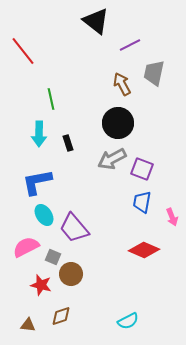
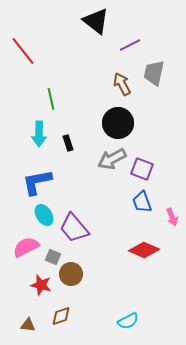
blue trapezoid: rotated 30 degrees counterclockwise
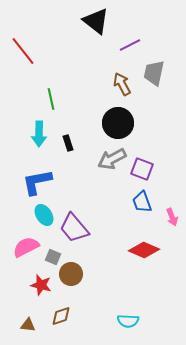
cyan semicircle: rotated 30 degrees clockwise
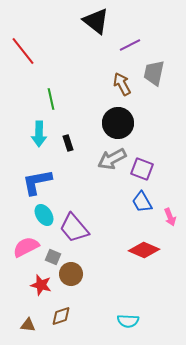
blue trapezoid: rotated 10 degrees counterclockwise
pink arrow: moved 2 px left
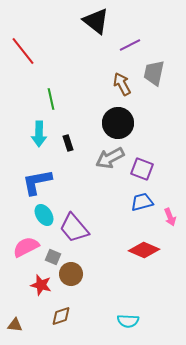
gray arrow: moved 2 px left, 1 px up
blue trapezoid: rotated 105 degrees clockwise
brown triangle: moved 13 px left
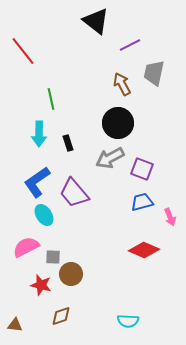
blue L-shape: rotated 24 degrees counterclockwise
purple trapezoid: moved 35 px up
gray square: rotated 21 degrees counterclockwise
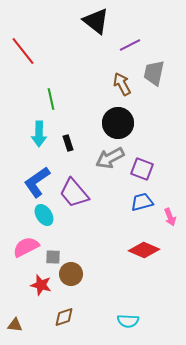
brown diamond: moved 3 px right, 1 px down
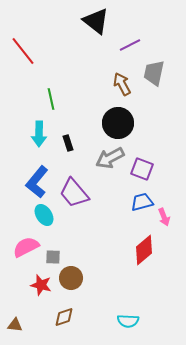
blue L-shape: rotated 16 degrees counterclockwise
pink arrow: moved 6 px left
red diamond: rotated 64 degrees counterclockwise
brown circle: moved 4 px down
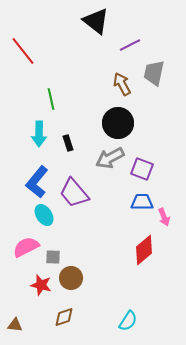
blue trapezoid: rotated 15 degrees clockwise
cyan semicircle: rotated 60 degrees counterclockwise
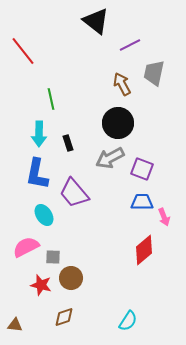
blue L-shape: moved 8 px up; rotated 28 degrees counterclockwise
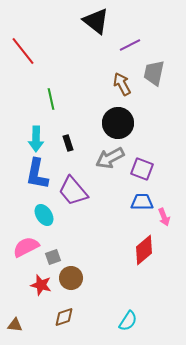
cyan arrow: moved 3 px left, 5 px down
purple trapezoid: moved 1 px left, 2 px up
gray square: rotated 21 degrees counterclockwise
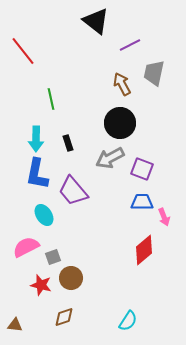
black circle: moved 2 px right
